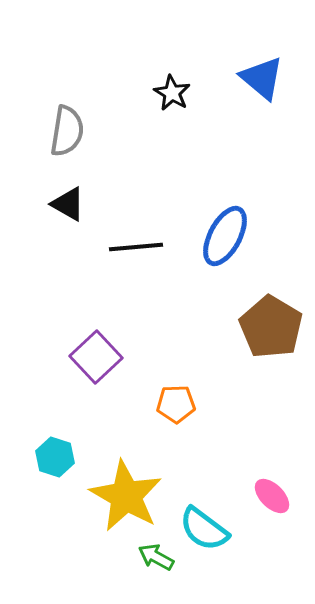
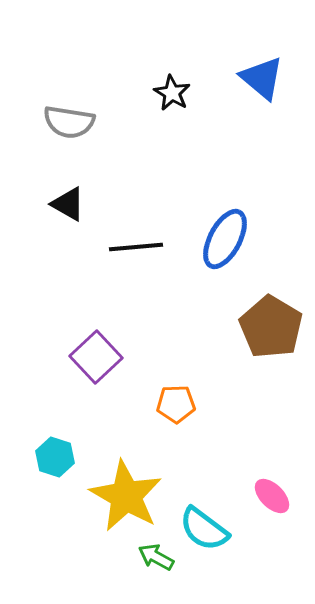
gray semicircle: moved 2 px right, 9 px up; rotated 90 degrees clockwise
blue ellipse: moved 3 px down
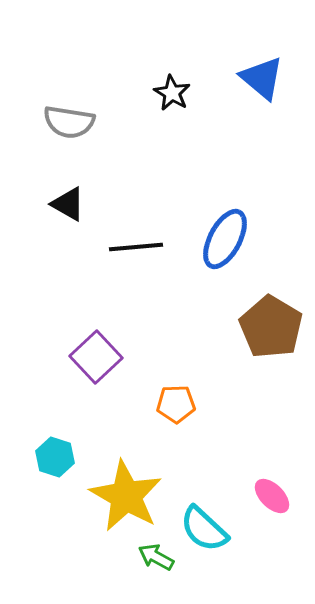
cyan semicircle: rotated 6 degrees clockwise
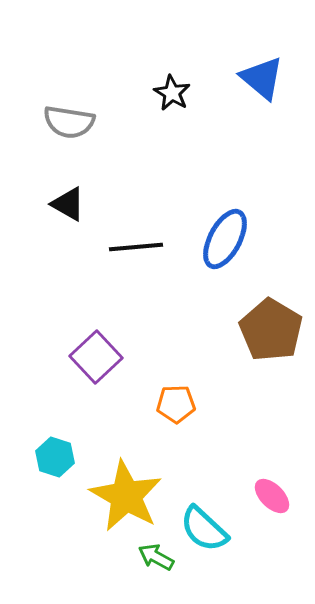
brown pentagon: moved 3 px down
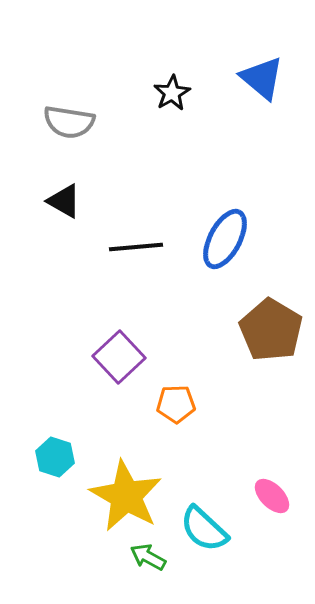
black star: rotated 12 degrees clockwise
black triangle: moved 4 px left, 3 px up
purple square: moved 23 px right
green arrow: moved 8 px left
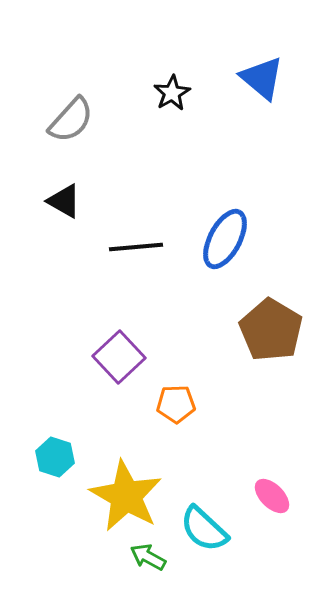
gray semicircle: moved 2 px right, 2 px up; rotated 57 degrees counterclockwise
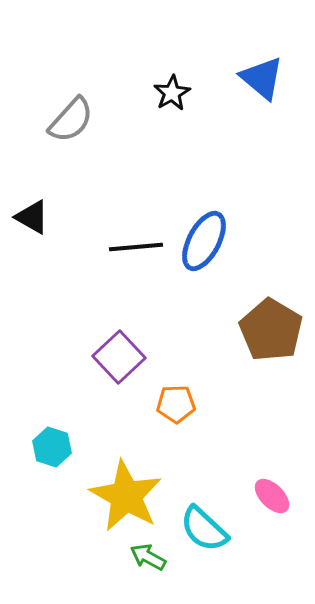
black triangle: moved 32 px left, 16 px down
blue ellipse: moved 21 px left, 2 px down
cyan hexagon: moved 3 px left, 10 px up
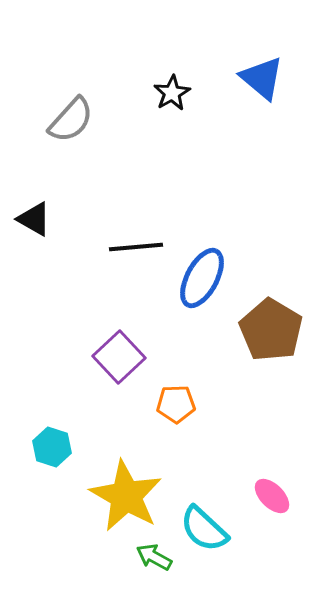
black triangle: moved 2 px right, 2 px down
blue ellipse: moved 2 px left, 37 px down
green arrow: moved 6 px right
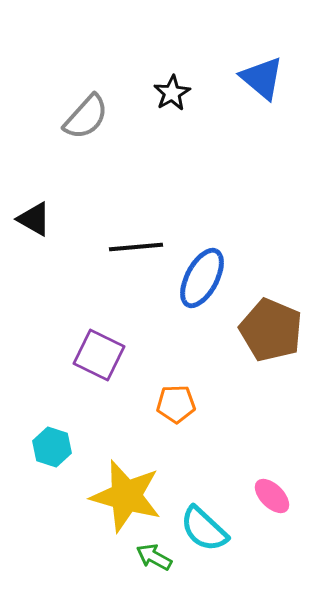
gray semicircle: moved 15 px right, 3 px up
brown pentagon: rotated 8 degrees counterclockwise
purple square: moved 20 px left, 2 px up; rotated 21 degrees counterclockwise
yellow star: rotated 14 degrees counterclockwise
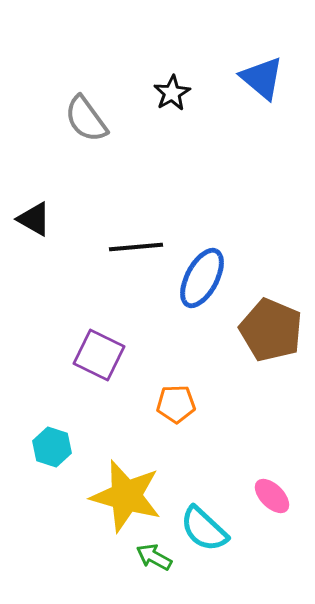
gray semicircle: moved 2 px down; rotated 102 degrees clockwise
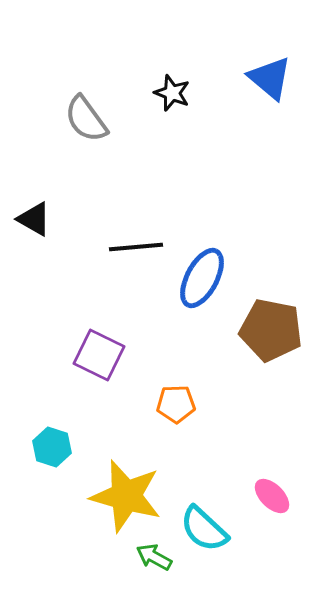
blue triangle: moved 8 px right
black star: rotated 21 degrees counterclockwise
brown pentagon: rotated 12 degrees counterclockwise
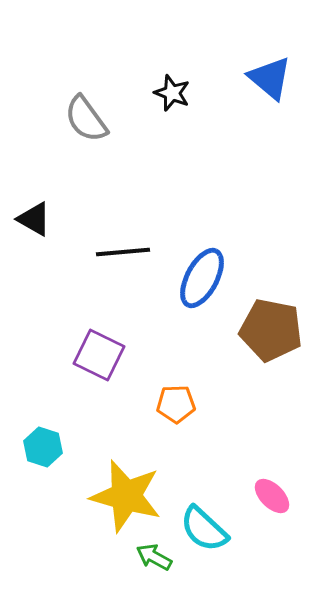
black line: moved 13 px left, 5 px down
cyan hexagon: moved 9 px left
